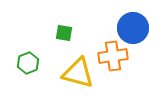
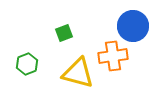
blue circle: moved 2 px up
green square: rotated 30 degrees counterclockwise
green hexagon: moved 1 px left, 1 px down
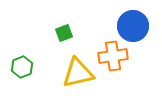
green hexagon: moved 5 px left, 3 px down
yellow triangle: rotated 28 degrees counterclockwise
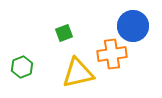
orange cross: moved 1 px left, 2 px up
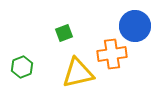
blue circle: moved 2 px right
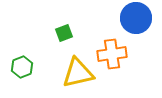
blue circle: moved 1 px right, 8 px up
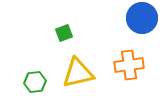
blue circle: moved 6 px right
orange cross: moved 17 px right, 11 px down
green hexagon: moved 13 px right, 15 px down; rotated 15 degrees clockwise
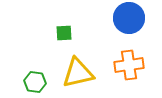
blue circle: moved 13 px left
green square: rotated 18 degrees clockwise
green hexagon: rotated 15 degrees clockwise
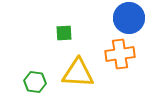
orange cross: moved 9 px left, 11 px up
yellow triangle: rotated 16 degrees clockwise
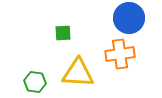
green square: moved 1 px left
